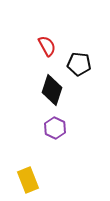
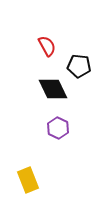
black pentagon: moved 2 px down
black diamond: moved 1 px right, 1 px up; rotated 44 degrees counterclockwise
purple hexagon: moved 3 px right
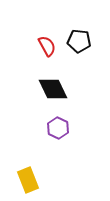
black pentagon: moved 25 px up
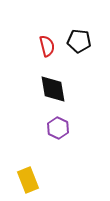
red semicircle: rotated 15 degrees clockwise
black diamond: rotated 16 degrees clockwise
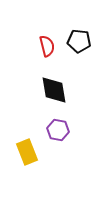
black diamond: moved 1 px right, 1 px down
purple hexagon: moved 2 px down; rotated 15 degrees counterclockwise
yellow rectangle: moved 1 px left, 28 px up
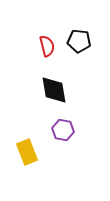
purple hexagon: moved 5 px right
